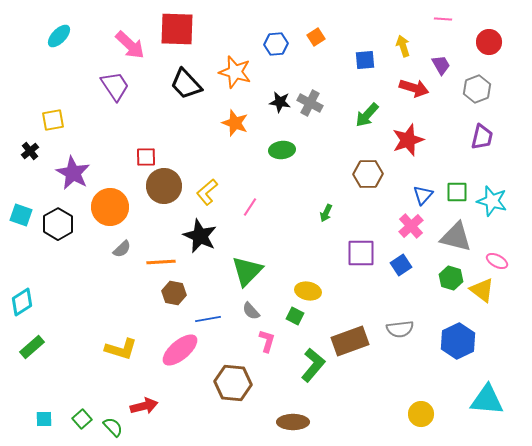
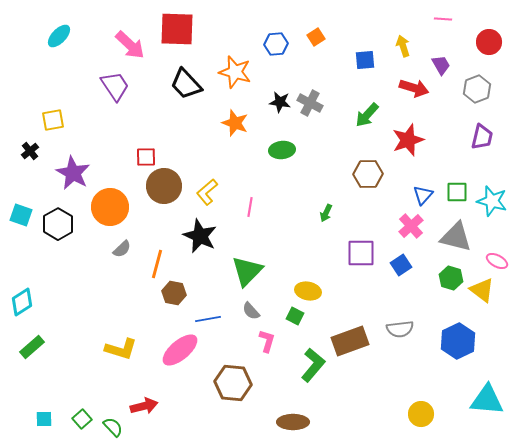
pink line at (250, 207): rotated 24 degrees counterclockwise
orange line at (161, 262): moved 4 px left, 2 px down; rotated 72 degrees counterclockwise
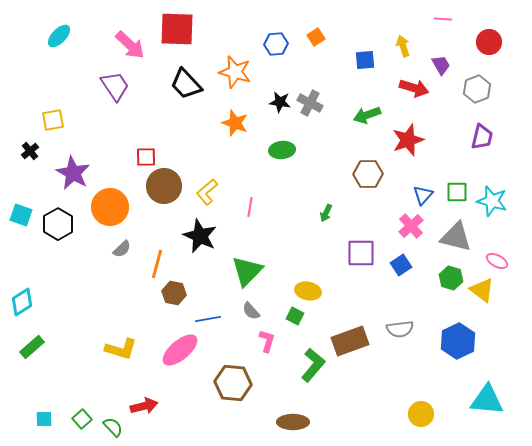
green arrow at (367, 115): rotated 28 degrees clockwise
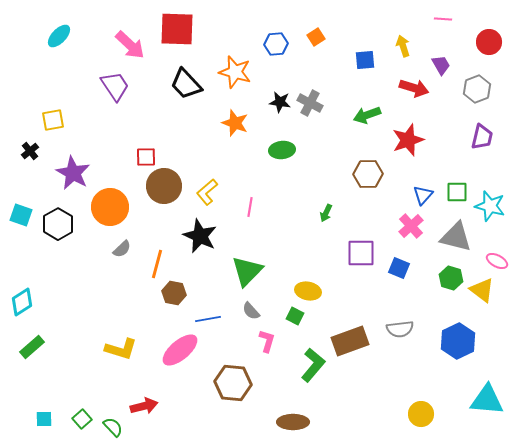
cyan star at (492, 201): moved 2 px left, 5 px down
blue square at (401, 265): moved 2 px left, 3 px down; rotated 35 degrees counterclockwise
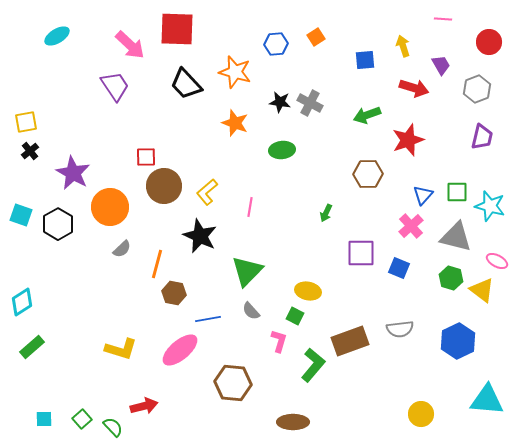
cyan ellipse at (59, 36): moved 2 px left; rotated 15 degrees clockwise
yellow square at (53, 120): moved 27 px left, 2 px down
pink L-shape at (267, 341): moved 12 px right
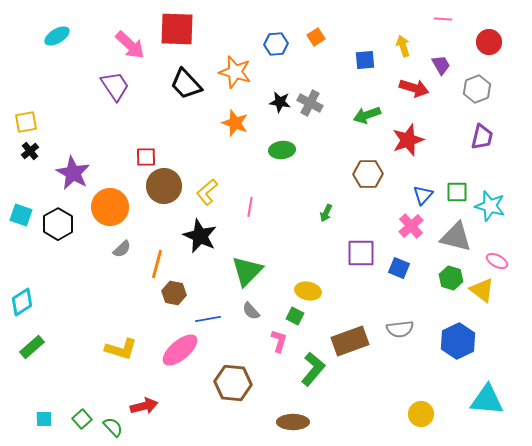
green L-shape at (313, 365): moved 4 px down
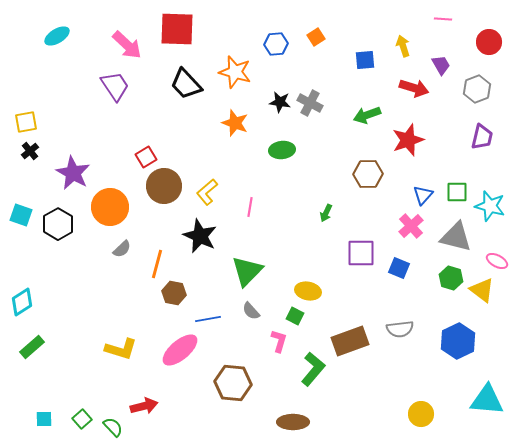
pink arrow at (130, 45): moved 3 px left
red square at (146, 157): rotated 30 degrees counterclockwise
